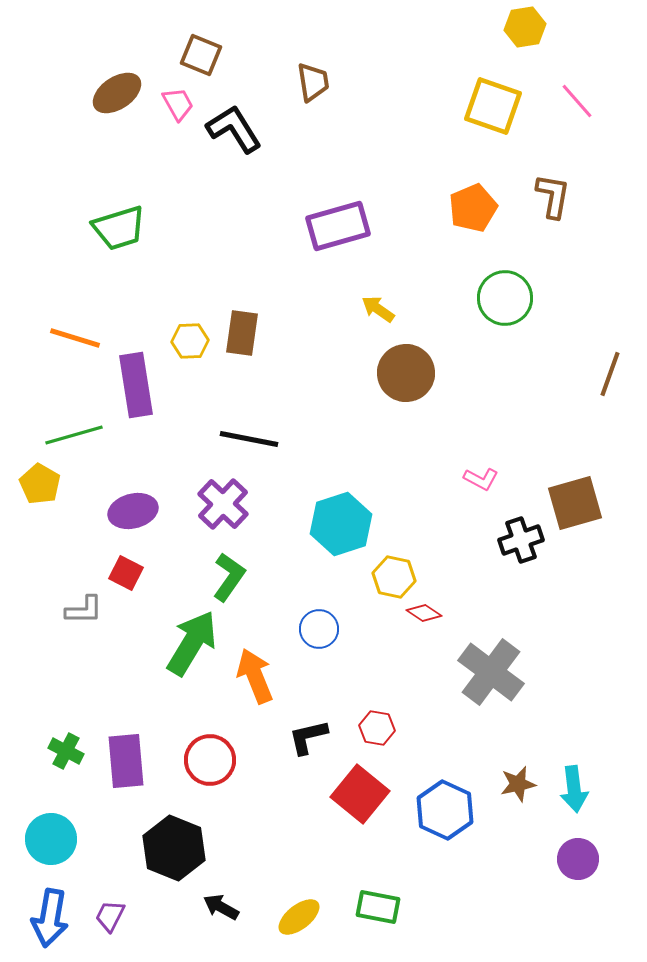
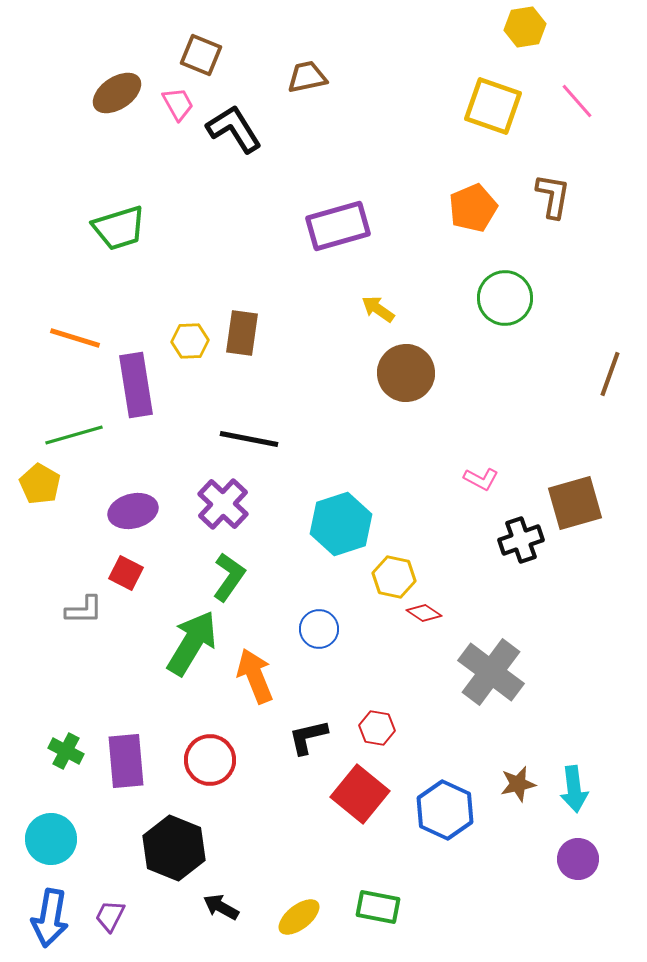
brown trapezoid at (313, 82): moved 6 px left, 5 px up; rotated 93 degrees counterclockwise
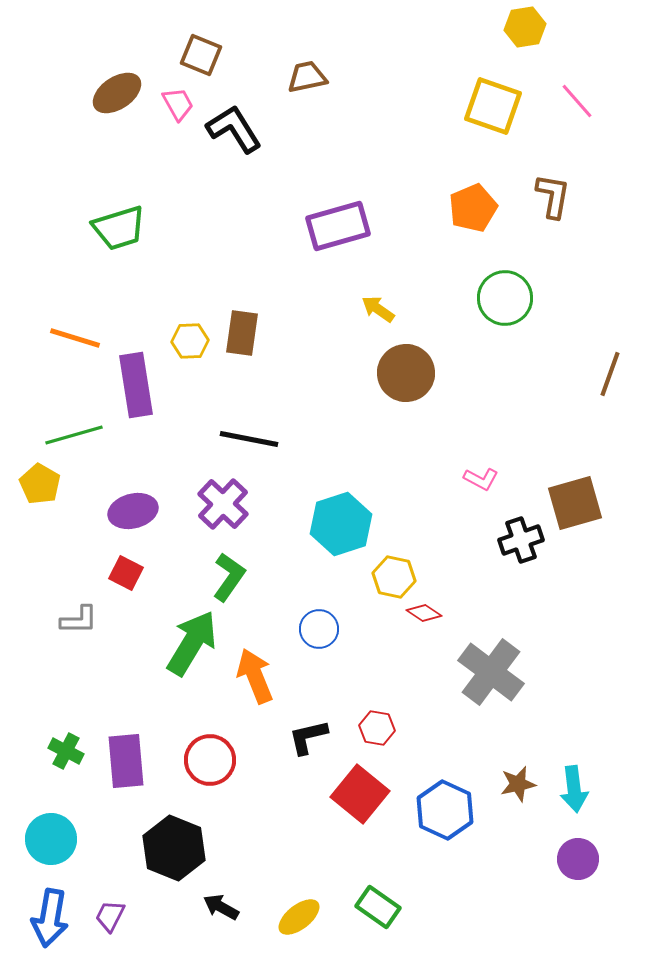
gray L-shape at (84, 610): moved 5 px left, 10 px down
green rectangle at (378, 907): rotated 24 degrees clockwise
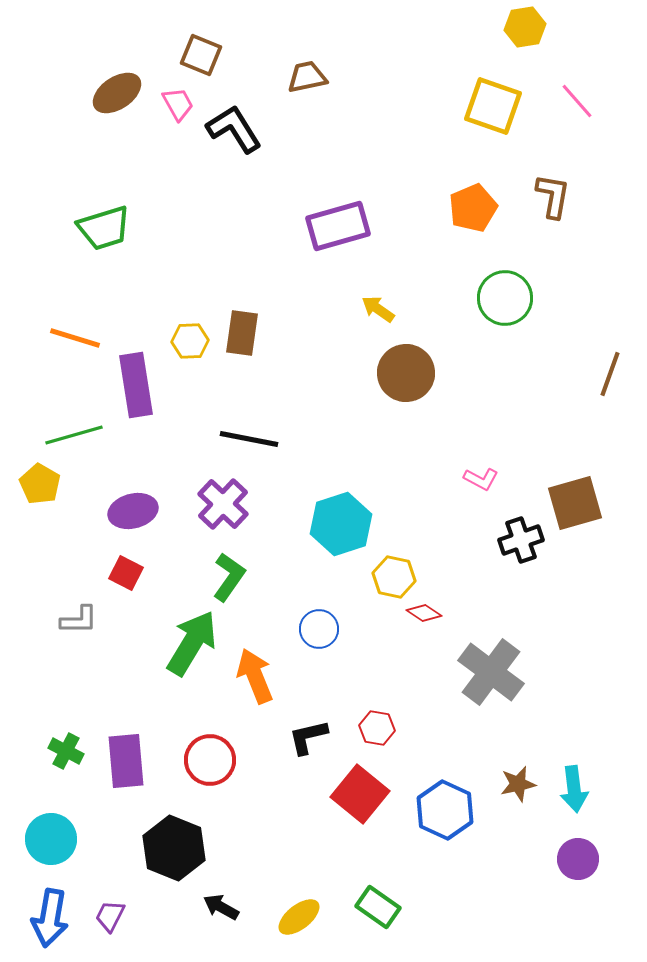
green trapezoid at (119, 228): moved 15 px left
